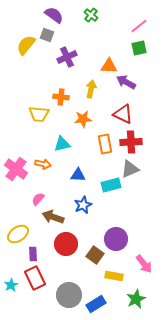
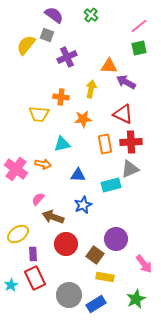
yellow rectangle: moved 9 px left, 1 px down
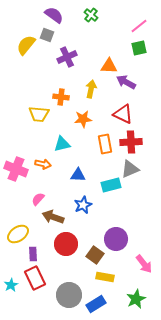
pink cross: rotated 15 degrees counterclockwise
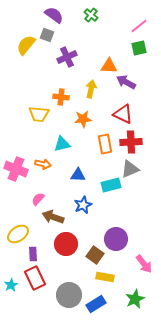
green star: moved 1 px left
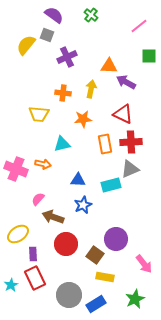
green square: moved 10 px right, 8 px down; rotated 14 degrees clockwise
orange cross: moved 2 px right, 4 px up
blue triangle: moved 5 px down
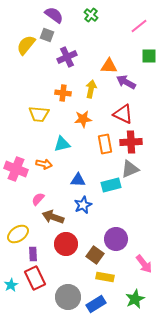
orange arrow: moved 1 px right
gray circle: moved 1 px left, 2 px down
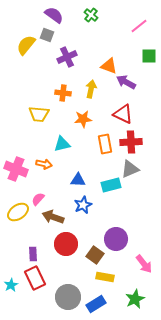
orange triangle: rotated 18 degrees clockwise
yellow ellipse: moved 22 px up
